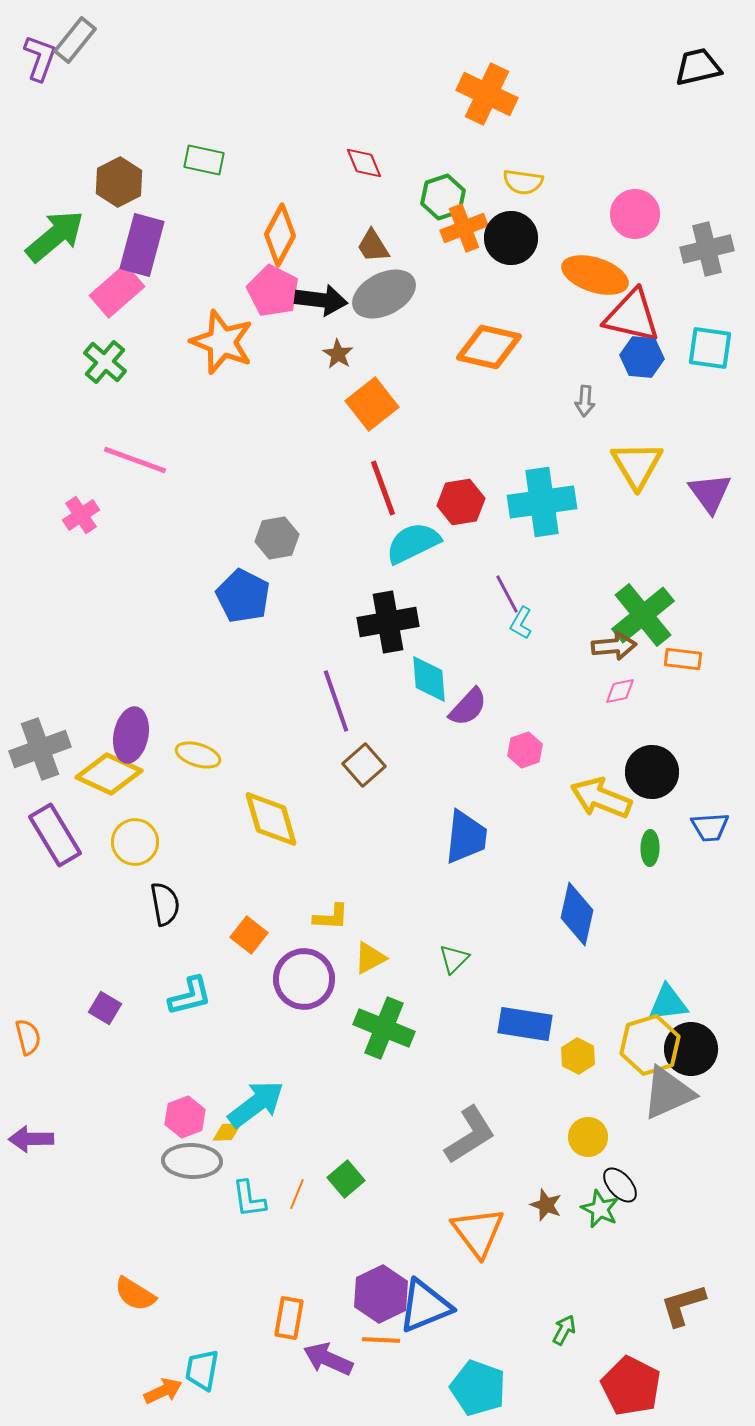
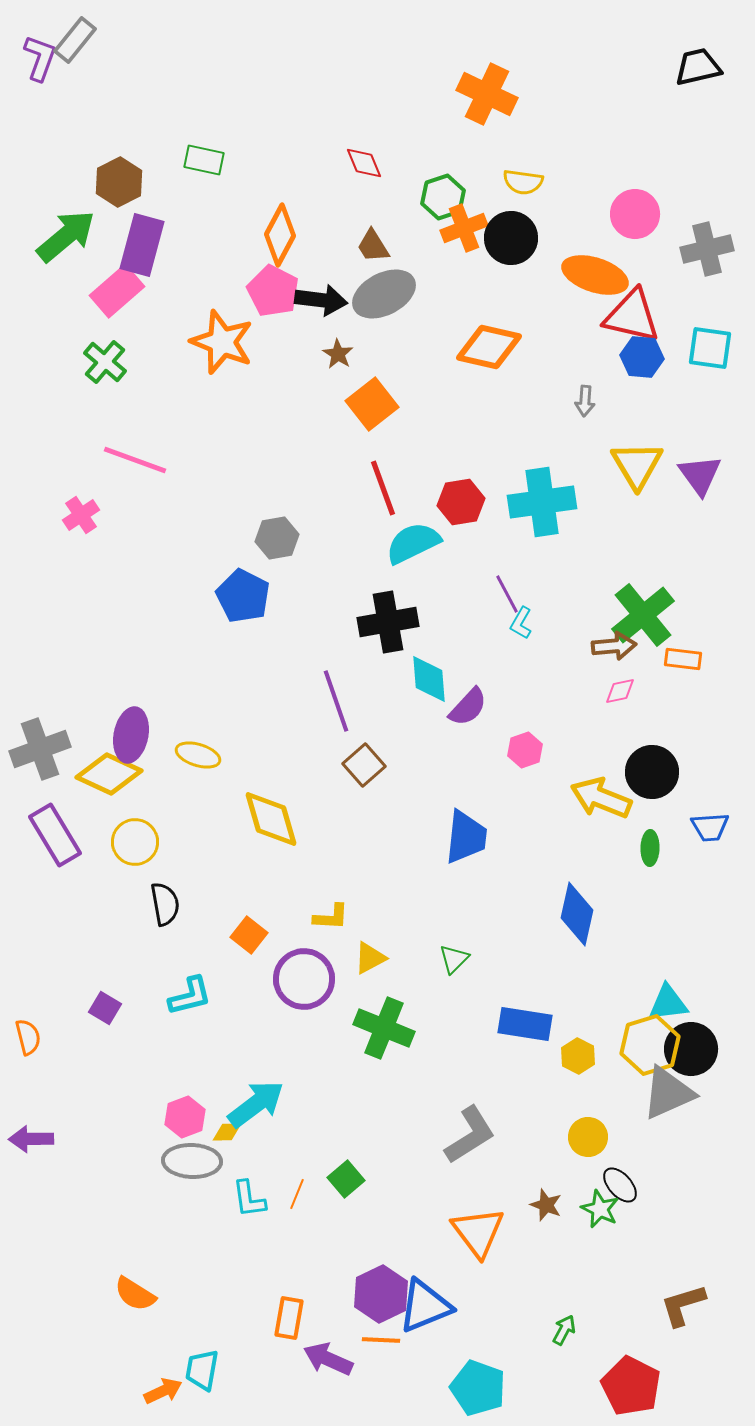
green arrow at (55, 236): moved 11 px right
purple triangle at (710, 493): moved 10 px left, 18 px up
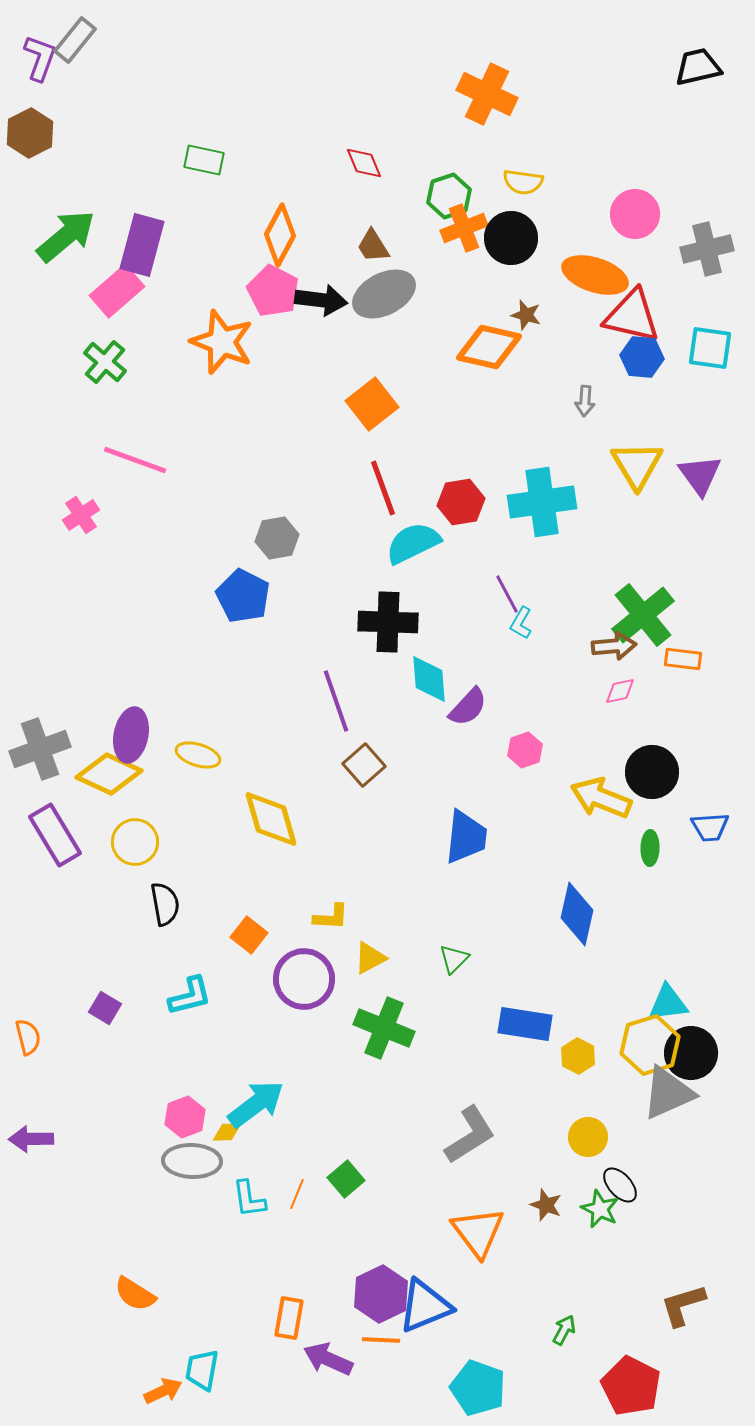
brown hexagon at (119, 182): moved 89 px left, 49 px up
green hexagon at (443, 197): moved 6 px right, 1 px up
brown star at (338, 354): moved 188 px right, 39 px up; rotated 16 degrees counterclockwise
black cross at (388, 622): rotated 12 degrees clockwise
black circle at (691, 1049): moved 4 px down
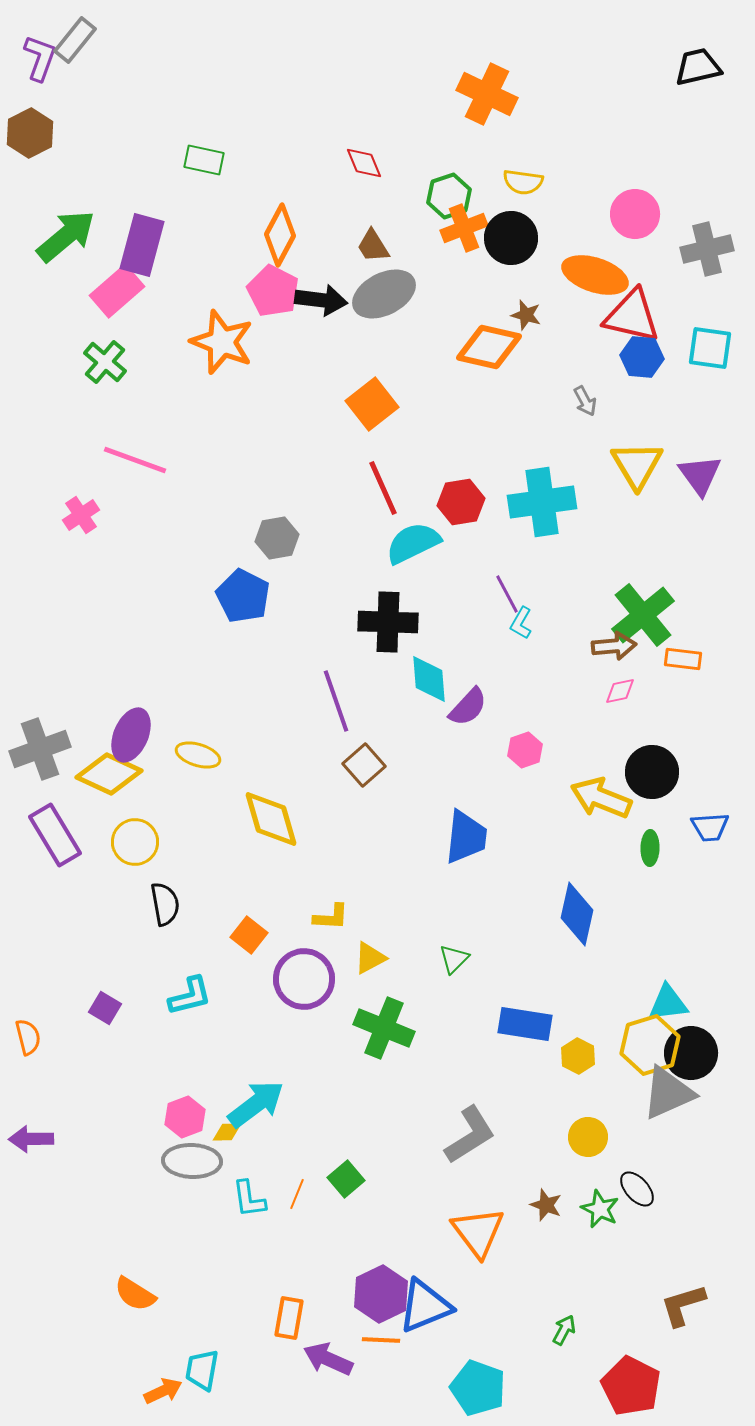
gray arrow at (585, 401): rotated 32 degrees counterclockwise
red line at (383, 488): rotated 4 degrees counterclockwise
purple ellipse at (131, 735): rotated 12 degrees clockwise
black ellipse at (620, 1185): moved 17 px right, 4 px down
